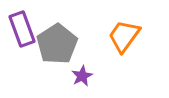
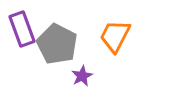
orange trapezoid: moved 9 px left; rotated 9 degrees counterclockwise
gray pentagon: rotated 12 degrees counterclockwise
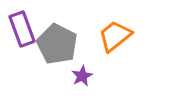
orange trapezoid: rotated 24 degrees clockwise
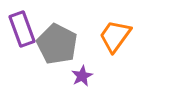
orange trapezoid: rotated 15 degrees counterclockwise
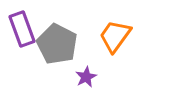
purple star: moved 4 px right, 1 px down
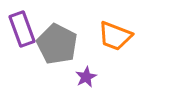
orange trapezoid: rotated 105 degrees counterclockwise
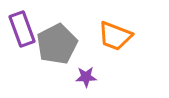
gray pentagon: rotated 18 degrees clockwise
purple star: rotated 25 degrees clockwise
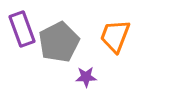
orange trapezoid: rotated 90 degrees clockwise
gray pentagon: moved 2 px right, 2 px up
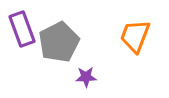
orange trapezoid: moved 20 px right
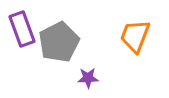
purple star: moved 2 px right, 1 px down
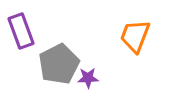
purple rectangle: moved 1 px left, 2 px down
gray pentagon: moved 22 px down
